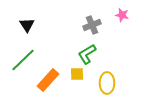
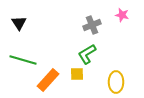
black triangle: moved 8 px left, 2 px up
green line: rotated 60 degrees clockwise
yellow ellipse: moved 9 px right, 1 px up
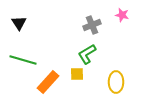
orange rectangle: moved 2 px down
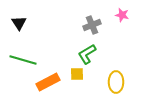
orange rectangle: rotated 20 degrees clockwise
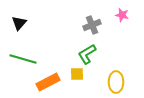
black triangle: rotated 14 degrees clockwise
green line: moved 1 px up
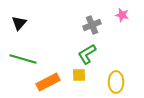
yellow square: moved 2 px right, 1 px down
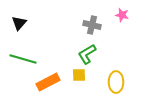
gray cross: rotated 36 degrees clockwise
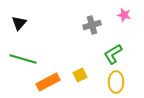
pink star: moved 2 px right
gray cross: rotated 30 degrees counterclockwise
green L-shape: moved 26 px right
yellow square: moved 1 px right; rotated 24 degrees counterclockwise
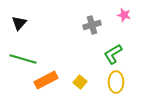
yellow square: moved 7 px down; rotated 24 degrees counterclockwise
orange rectangle: moved 2 px left, 2 px up
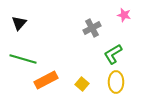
gray cross: moved 3 px down; rotated 12 degrees counterclockwise
yellow square: moved 2 px right, 2 px down
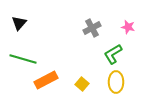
pink star: moved 4 px right, 12 px down
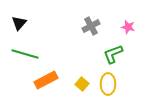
gray cross: moved 1 px left, 2 px up
green L-shape: rotated 10 degrees clockwise
green line: moved 2 px right, 5 px up
yellow ellipse: moved 8 px left, 2 px down
